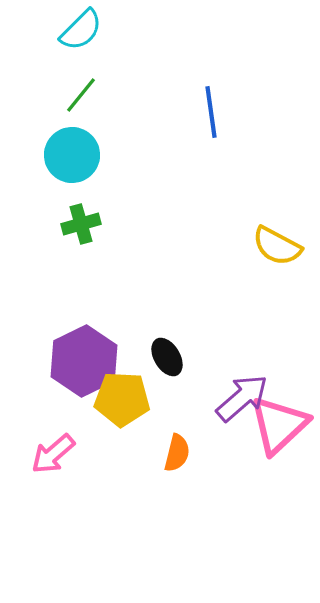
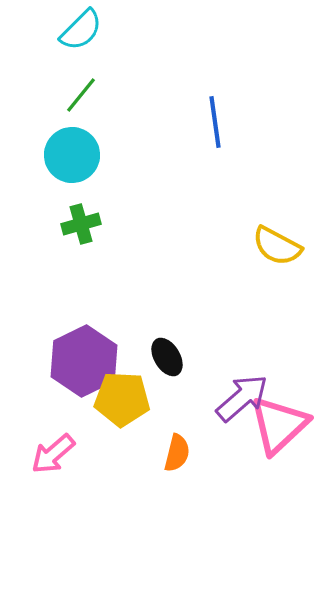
blue line: moved 4 px right, 10 px down
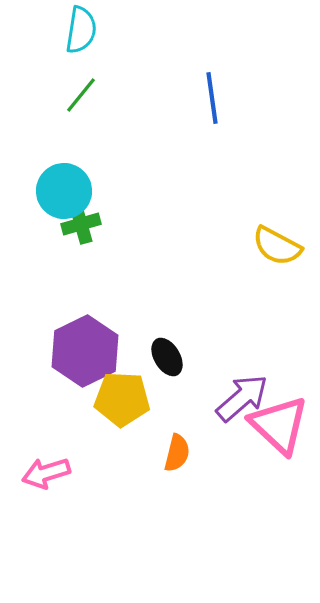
cyan semicircle: rotated 36 degrees counterclockwise
blue line: moved 3 px left, 24 px up
cyan circle: moved 8 px left, 36 px down
purple hexagon: moved 1 px right, 10 px up
pink triangle: rotated 34 degrees counterclockwise
pink arrow: moved 7 px left, 19 px down; rotated 24 degrees clockwise
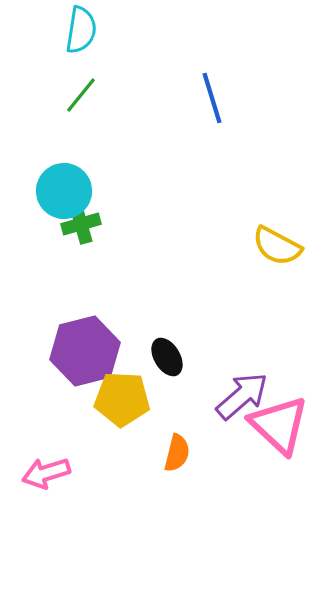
blue line: rotated 9 degrees counterclockwise
purple hexagon: rotated 12 degrees clockwise
purple arrow: moved 2 px up
